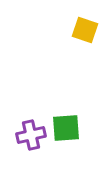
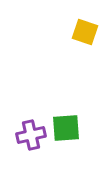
yellow square: moved 2 px down
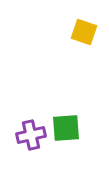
yellow square: moved 1 px left
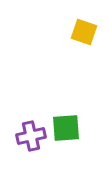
purple cross: moved 1 px down
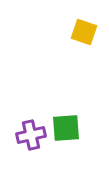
purple cross: moved 1 px up
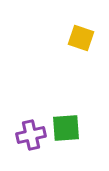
yellow square: moved 3 px left, 6 px down
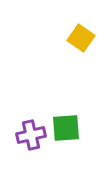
yellow square: rotated 16 degrees clockwise
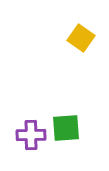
purple cross: rotated 12 degrees clockwise
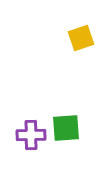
yellow square: rotated 36 degrees clockwise
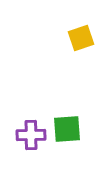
green square: moved 1 px right, 1 px down
